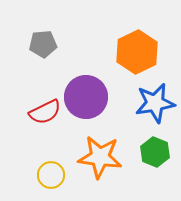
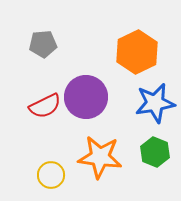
red semicircle: moved 6 px up
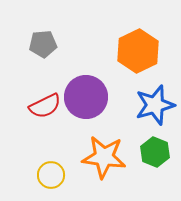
orange hexagon: moved 1 px right, 1 px up
blue star: moved 2 px down; rotated 6 degrees counterclockwise
orange star: moved 4 px right
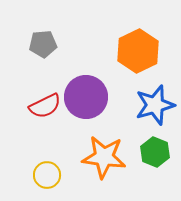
yellow circle: moved 4 px left
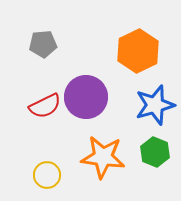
orange star: moved 1 px left
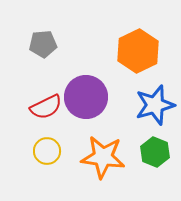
red semicircle: moved 1 px right, 1 px down
yellow circle: moved 24 px up
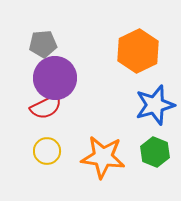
purple circle: moved 31 px left, 19 px up
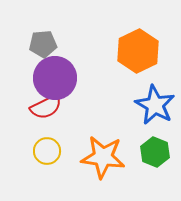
blue star: rotated 27 degrees counterclockwise
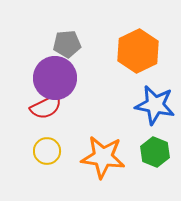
gray pentagon: moved 24 px right
blue star: rotated 18 degrees counterclockwise
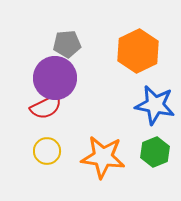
green hexagon: rotated 16 degrees clockwise
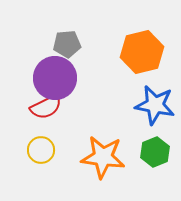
orange hexagon: moved 4 px right, 1 px down; rotated 12 degrees clockwise
yellow circle: moved 6 px left, 1 px up
